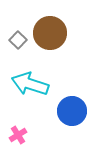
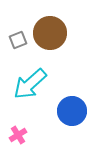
gray square: rotated 24 degrees clockwise
cyan arrow: rotated 60 degrees counterclockwise
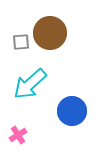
gray square: moved 3 px right, 2 px down; rotated 18 degrees clockwise
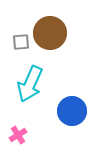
cyan arrow: rotated 24 degrees counterclockwise
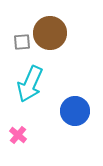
gray square: moved 1 px right
blue circle: moved 3 px right
pink cross: rotated 18 degrees counterclockwise
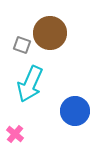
gray square: moved 3 px down; rotated 24 degrees clockwise
pink cross: moved 3 px left, 1 px up
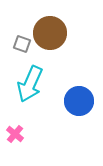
gray square: moved 1 px up
blue circle: moved 4 px right, 10 px up
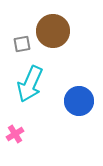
brown circle: moved 3 px right, 2 px up
gray square: rotated 30 degrees counterclockwise
pink cross: rotated 18 degrees clockwise
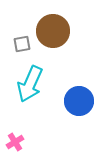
pink cross: moved 8 px down
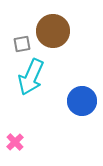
cyan arrow: moved 1 px right, 7 px up
blue circle: moved 3 px right
pink cross: rotated 12 degrees counterclockwise
